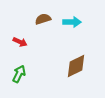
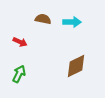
brown semicircle: rotated 28 degrees clockwise
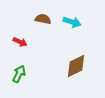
cyan arrow: rotated 18 degrees clockwise
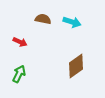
brown diamond: rotated 10 degrees counterclockwise
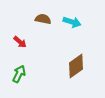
red arrow: rotated 16 degrees clockwise
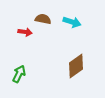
red arrow: moved 5 px right, 10 px up; rotated 32 degrees counterclockwise
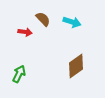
brown semicircle: rotated 35 degrees clockwise
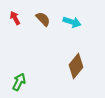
red arrow: moved 10 px left, 14 px up; rotated 128 degrees counterclockwise
brown diamond: rotated 15 degrees counterclockwise
green arrow: moved 8 px down
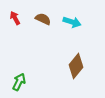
brown semicircle: rotated 21 degrees counterclockwise
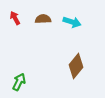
brown semicircle: rotated 28 degrees counterclockwise
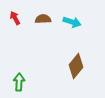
green arrow: rotated 24 degrees counterclockwise
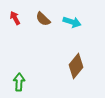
brown semicircle: rotated 133 degrees counterclockwise
